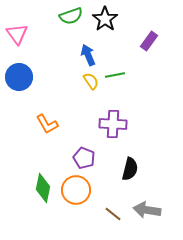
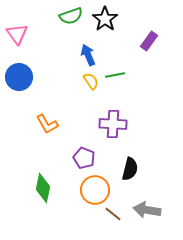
orange circle: moved 19 px right
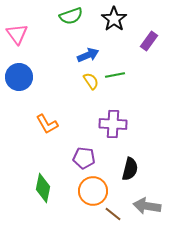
black star: moved 9 px right
blue arrow: rotated 90 degrees clockwise
purple pentagon: rotated 15 degrees counterclockwise
orange circle: moved 2 px left, 1 px down
gray arrow: moved 4 px up
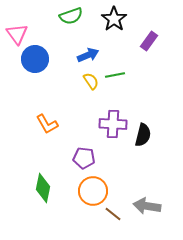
blue circle: moved 16 px right, 18 px up
black semicircle: moved 13 px right, 34 px up
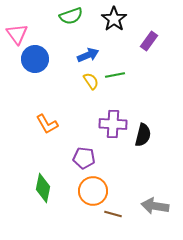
gray arrow: moved 8 px right
brown line: rotated 24 degrees counterclockwise
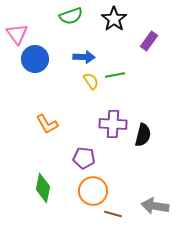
blue arrow: moved 4 px left, 2 px down; rotated 25 degrees clockwise
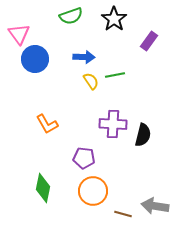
pink triangle: moved 2 px right
brown line: moved 10 px right
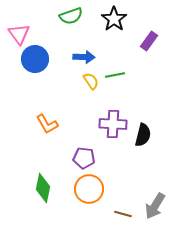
orange circle: moved 4 px left, 2 px up
gray arrow: rotated 68 degrees counterclockwise
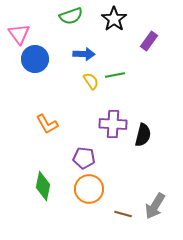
blue arrow: moved 3 px up
green diamond: moved 2 px up
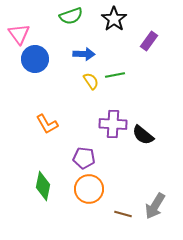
black semicircle: rotated 115 degrees clockwise
